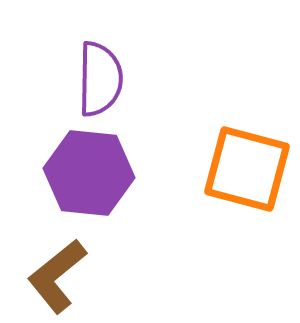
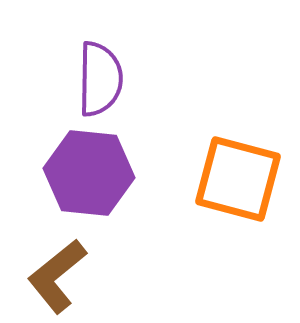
orange square: moved 9 px left, 10 px down
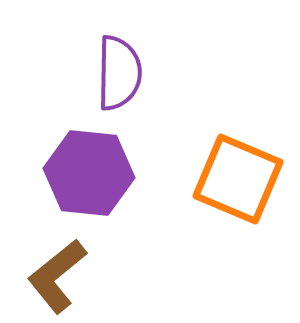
purple semicircle: moved 19 px right, 6 px up
orange square: rotated 8 degrees clockwise
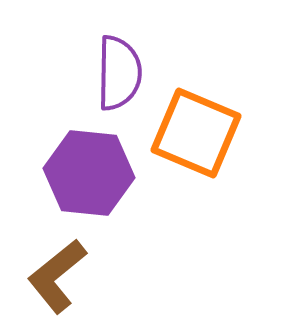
orange square: moved 42 px left, 46 px up
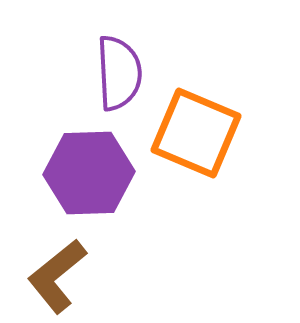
purple semicircle: rotated 4 degrees counterclockwise
purple hexagon: rotated 8 degrees counterclockwise
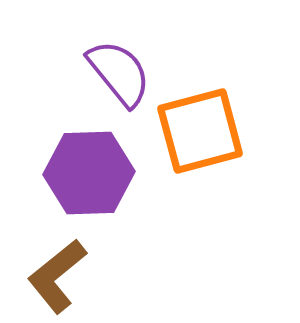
purple semicircle: rotated 36 degrees counterclockwise
orange square: moved 4 px right, 2 px up; rotated 38 degrees counterclockwise
